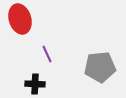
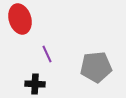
gray pentagon: moved 4 px left
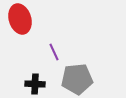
purple line: moved 7 px right, 2 px up
gray pentagon: moved 19 px left, 12 px down
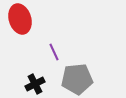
black cross: rotated 30 degrees counterclockwise
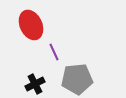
red ellipse: moved 11 px right, 6 px down; rotated 8 degrees counterclockwise
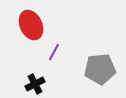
purple line: rotated 54 degrees clockwise
gray pentagon: moved 23 px right, 10 px up
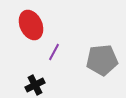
gray pentagon: moved 2 px right, 9 px up
black cross: moved 1 px down
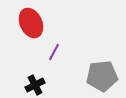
red ellipse: moved 2 px up
gray pentagon: moved 16 px down
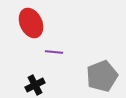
purple line: rotated 66 degrees clockwise
gray pentagon: rotated 16 degrees counterclockwise
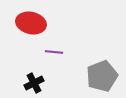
red ellipse: rotated 52 degrees counterclockwise
black cross: moved 1 px left, 2 px up
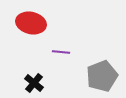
purple line: moved 7 px right
black cross: rotated 24 degrees counterclockwise
